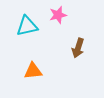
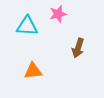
pink star: moved 1 px up
cyan triangle: rotated 15 degrees clockwise
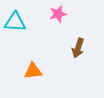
cyan triangle: moved 12 px left, 4 px up
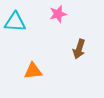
brown arrow: moved 1 px right, 1 px down
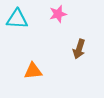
cyan triangle: moved 2 px right, 3 px up
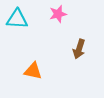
orange triangle: rotated 18 degrees clockwise
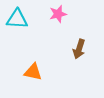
orange triangle: moved 1 px down
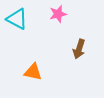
cyan triangle: rotated 25 degrees clockwise
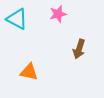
orange triangle: moved 4 px left
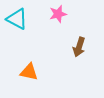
brown arrow: moved 2 px up
